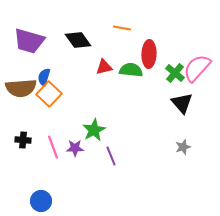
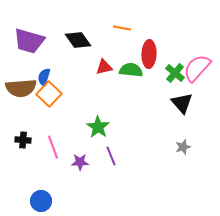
green star: moved 4 px right, 3 px up; rotated 10 degrees counterclockwise
purple star: moved 5 px right, 14 px down
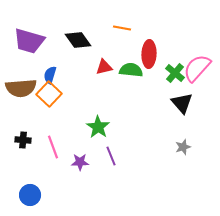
blue semicircle: moved 6 px right, 2 px up
blue circle: moved 11 px left, 6 px up
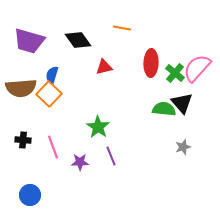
red ellipse: moved 2 px right, 9 px down
green semicircle: moved 33 px right, 39 px down
blue semicircle: moved 2 px right
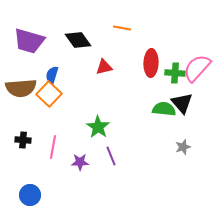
green cross: rotated 36 degrees counterclockwise
pink line: rotated 30 degrees clockwise
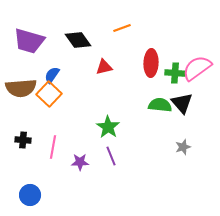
orange line: rotated 30 degrees counterclockwise
pink semicircle: rotated 12 degrees clockwise
blue semicircle: rotated 18 degrees clockwise
green semicircle: moved 4 px left, 4 px up
green star: moved 10 px right
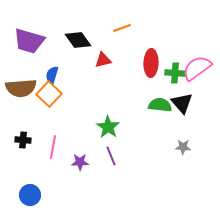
red triangle: moved 1 px left, 7 px up
blue semicircle: rotated 18 degrees counterclockwise
gray star: rotated 21 degrees clockwise
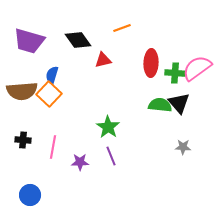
brown semicircle: moved 1 px right, 3 px down
black triangle: moved 3 px left
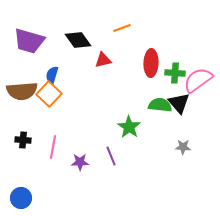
pink semicircle: moved 1 px right, 12 px down
green star: moved 21 px right
blue circle: moved 9 px left, 3 px down
